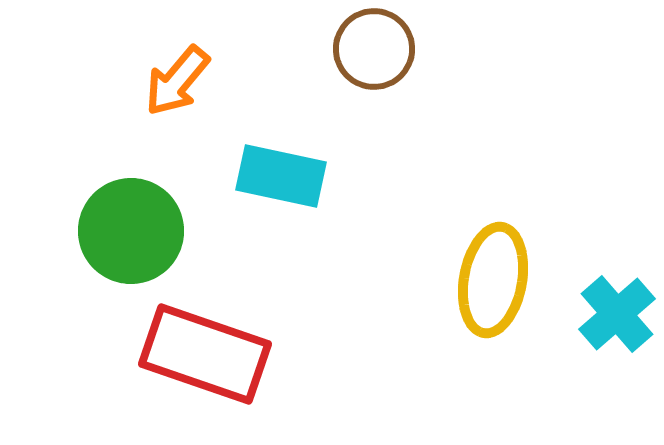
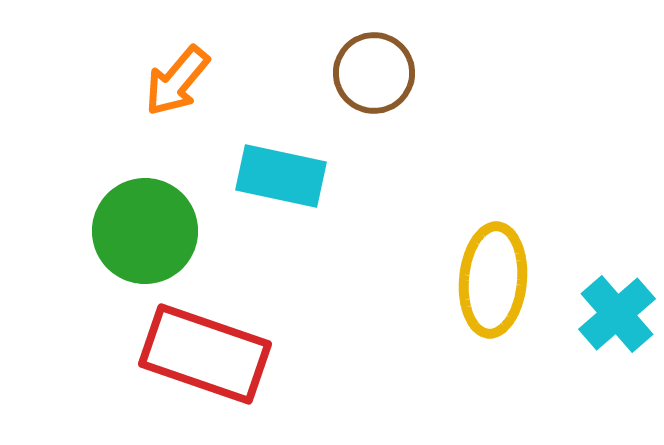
brown circle: moved 24 px down
green circle: moved 14 px right
yellow ellipse: rotated 5 degrees counterclockwise
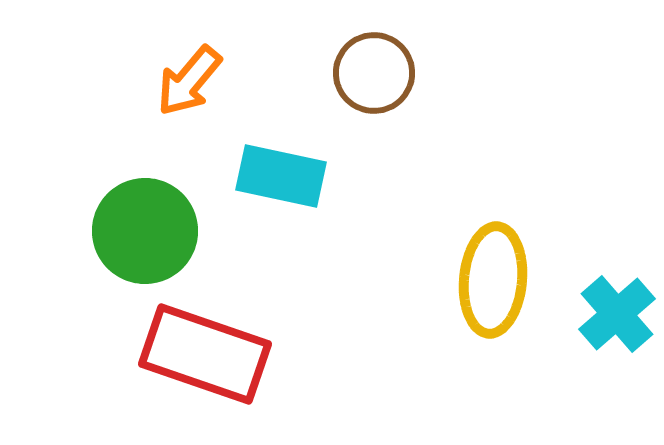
orange arrow: moved 12 px right
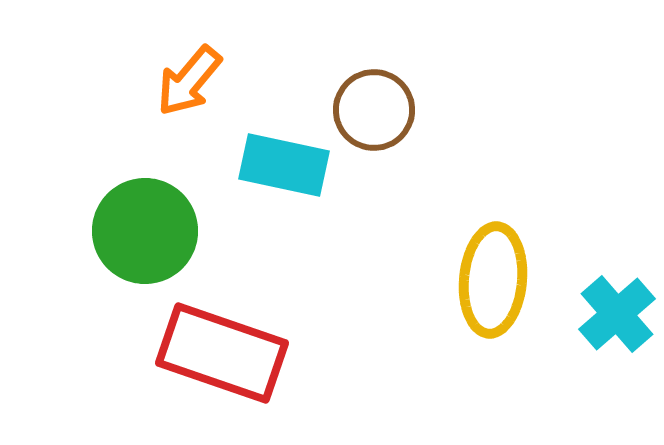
brown circle: moved 37 px down
cyan rectangle: moved 3 px right, 11 px up
red rectangle: moved 17 px right, 1 px up
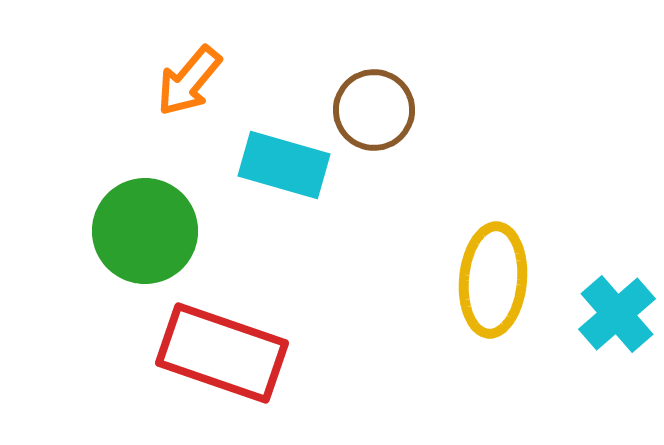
cyan rectangle: rotated 4 degrees clockwise
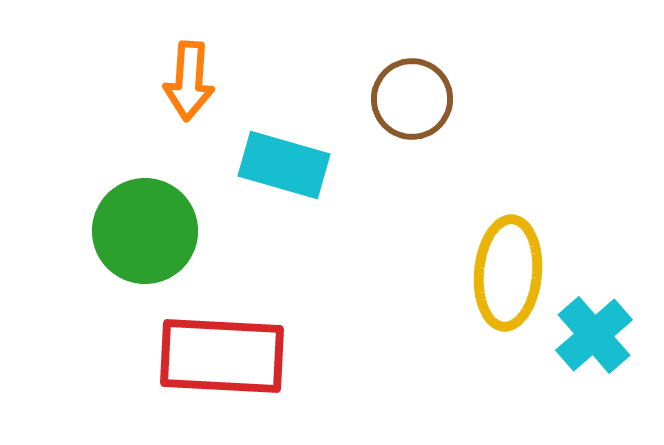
orange arrow: rotated 36 degrees counterclockwise
brown circle: moved 38 px right, 11 px up
yellow ellipse: moved 15 px right, 7 px up
cyan cross: moved 23 px left, 21 px down
red rectangle: moved 3 px down; rotated 16 degrees counterclockwise
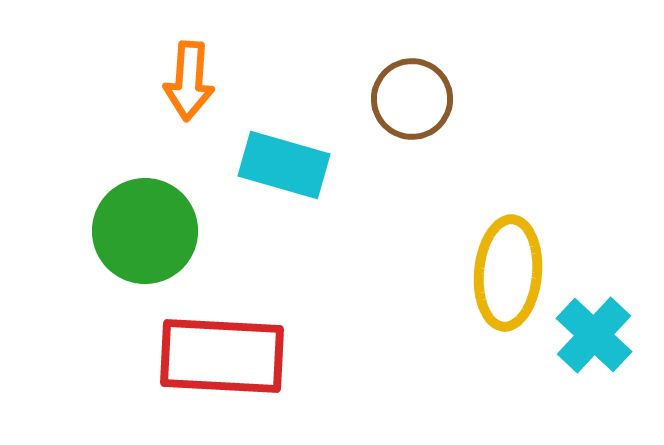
cyan cross: rotated 6 degrees counterclockwise
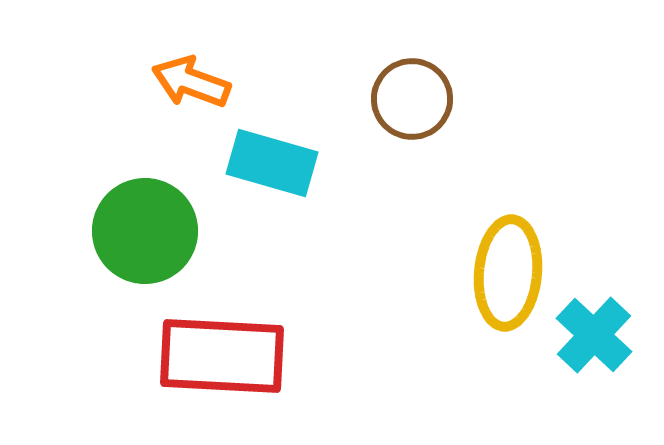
orange arrow: moved 2 px right, 1 px down; rotated 106 degrees clockwise
cyan rectangle: moved 12 px left, 2 px up
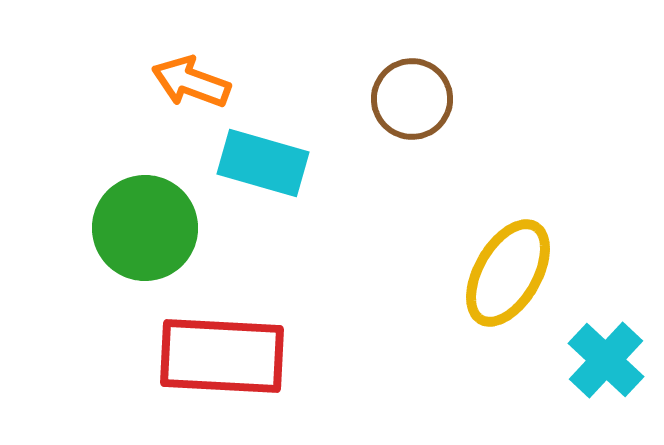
cyan rectangle: moved 9 px left
green circle: moved 3 px up
yellow ellipse: rotated 25 degrees clockwise
cyan cross: moved 12 px right, 25 px down
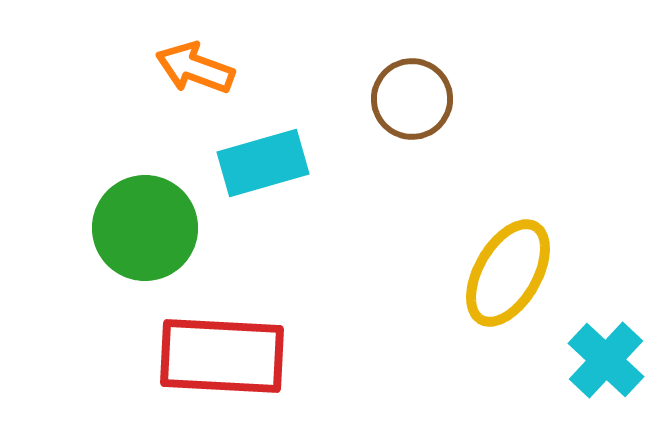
orange arrow: moved 4 px right, 14 px up
cyan rectangle: rotated 32 degrees counterclockwise
